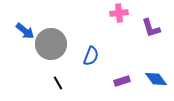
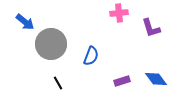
blue arrow: moved 9 px up
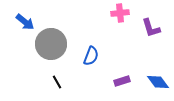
pink cross: moved 1 px right
blue diamond: moved 2 px right, 3 px down
black line: moved 1 px left, 1 px up
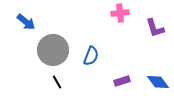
blue arrow: moved 1 px right
purple L-shape: moved 4 px right
gray circle: moved 2 px right, 6 px down
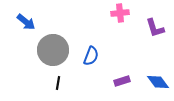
black line: moved 1 px right, 1 px down; rotated 40 degrees clockwise
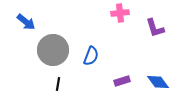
black line: moved 1 px down
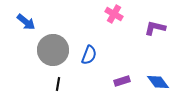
pink cross: moved 6 px left, 1 px down; rotated 36 degrees clockwise
purple L-shape: rotated 120 degrees clockwise
blue semicircle: moved 2 px left, 1 px up
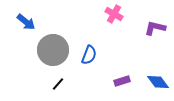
black line: rotated 32 degrees clockwise
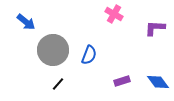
purple L-shape: rotated 10 degrees counterclockwise
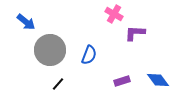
purple L-shape: moved 20 px left, 5 px down
gray circle: moved 3 px left
blue diamond: moved 2 px up
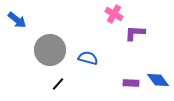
blue arrow: moved 9 px left, 2 px up
blue semicircle: moved 1 px left, 3 px down; rotated 96 degrees counterclockwise
purple rectangle: moved 9 px right, 2 px down; rotated 21 degrees clockwise
